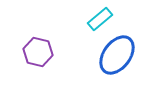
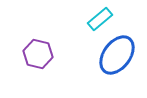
purple hexagon: moved 2 px down
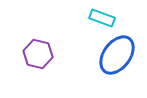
cyan rectangle: moved 2 px right, 1 px up; rotated 60 degrees clockwise
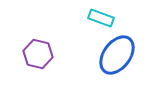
cyan rectangle: moved 1 px left
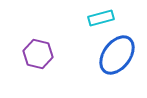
cyan rectangle: rotated 35 degrees counterclockwise
